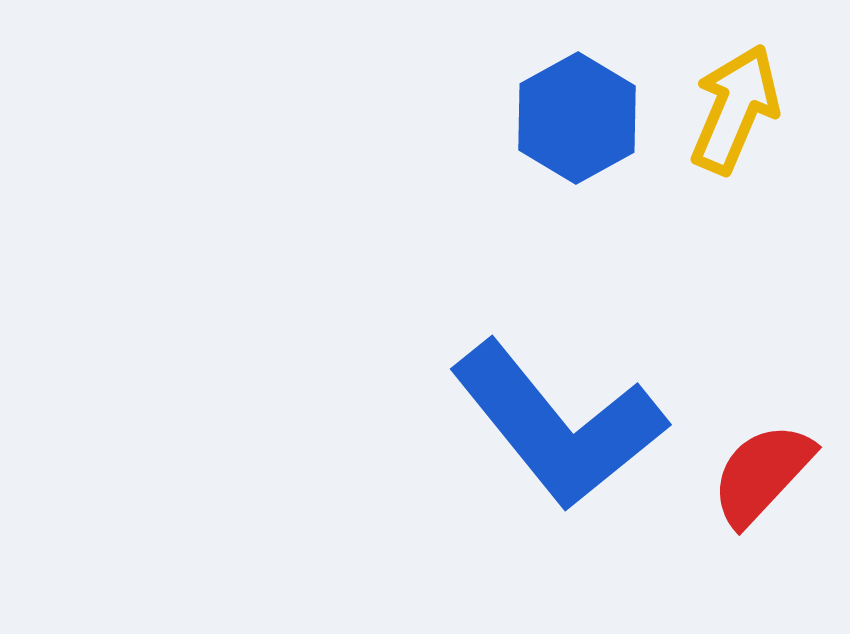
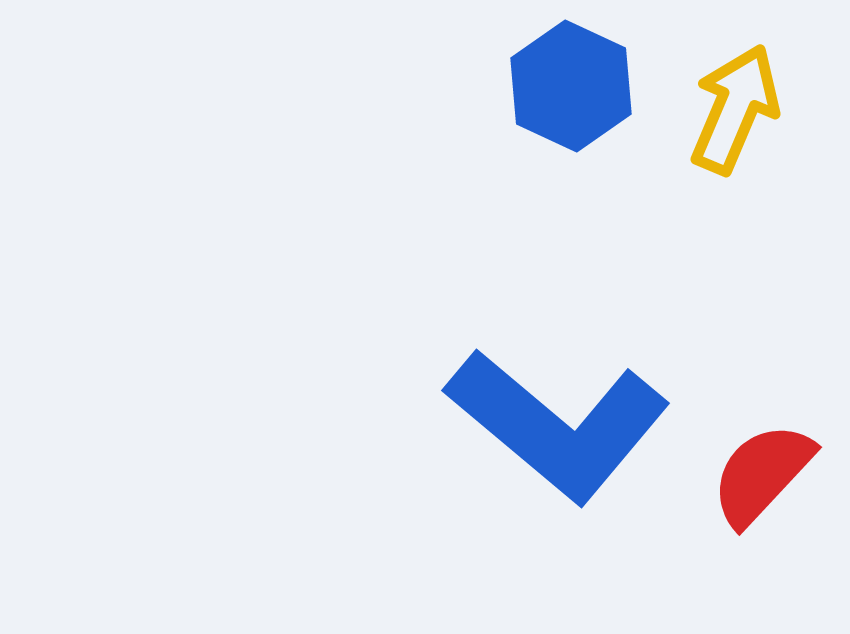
blue hexagon: moved 6 px left, 32 px up; rotated 6 degrees counterclockwise
blue L-shape: rotated 11 degrees counterclockwise
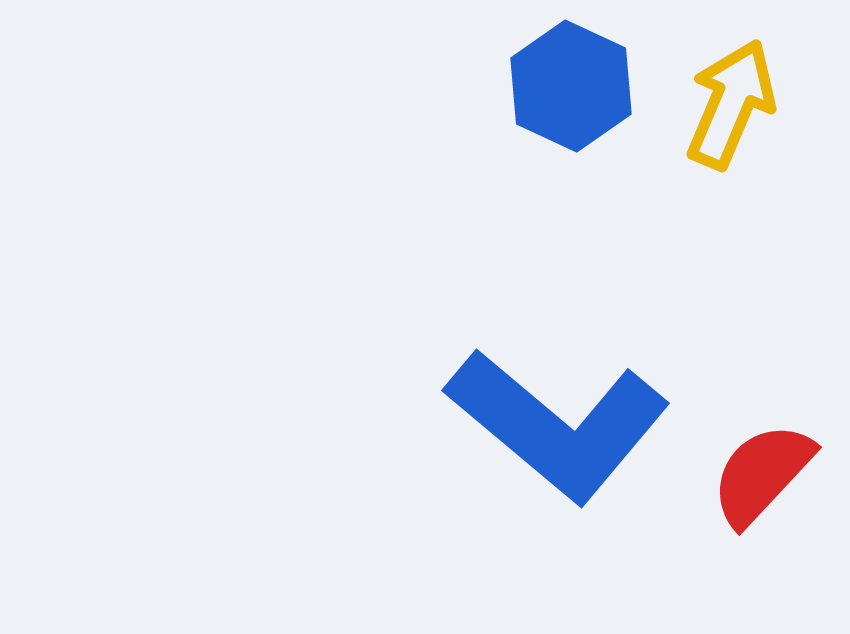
yellow arrow: moved 4 px left, 5 px up
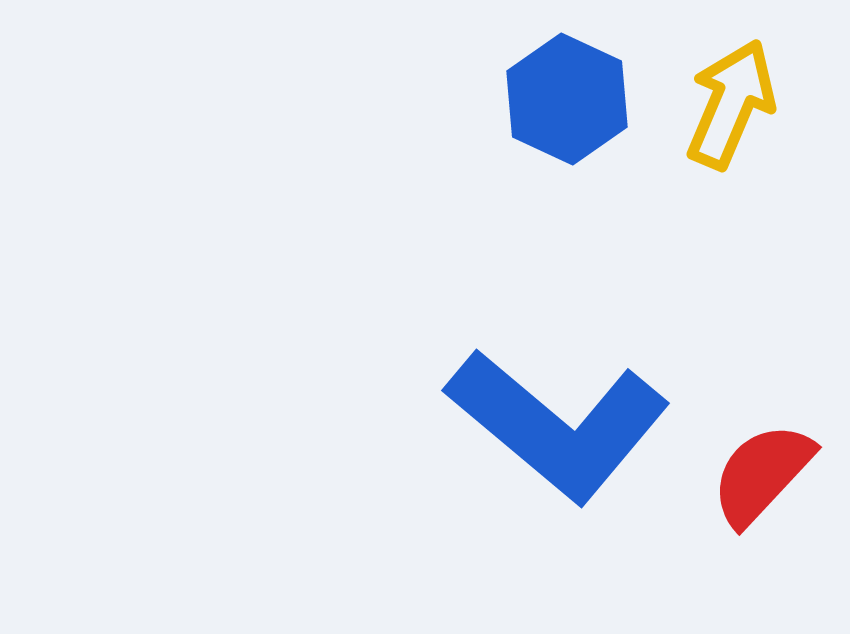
blue hexagon: moved 4 px left, 13 px down
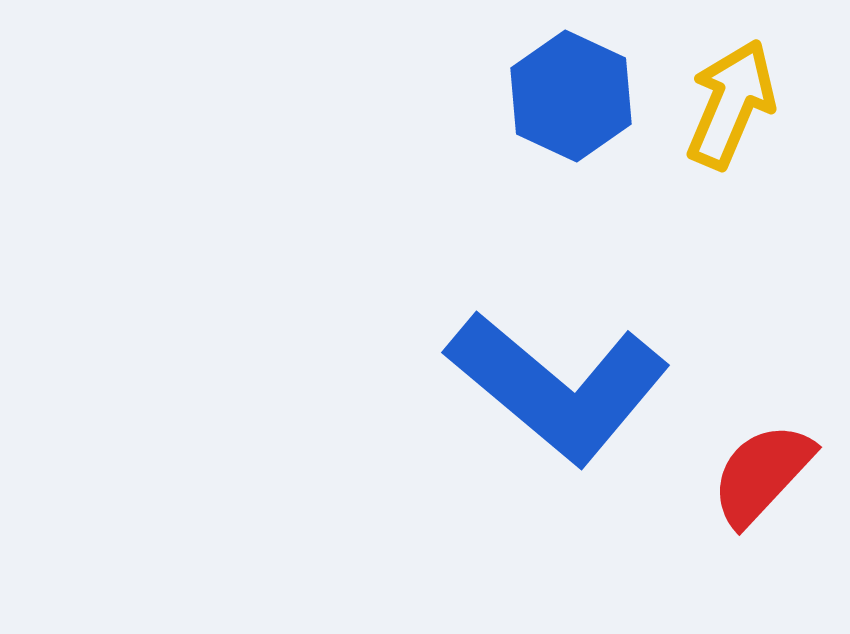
blue hexagon: moved 4 px right, 3 px up
blue L-shape: moved 38 px up
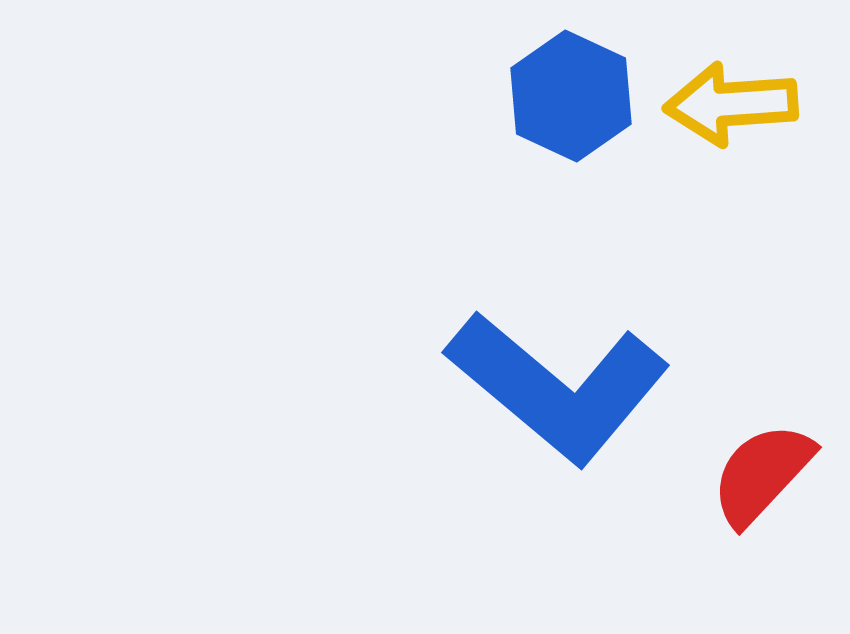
yellow arrow: rotated 117 degrees counterclockwise
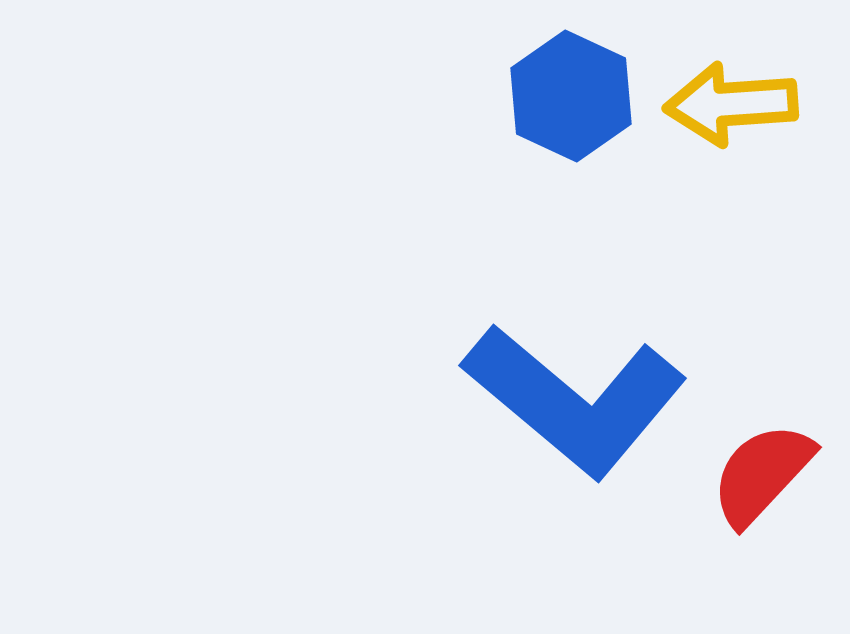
blue L-shape: moved 17 px right, 13 px down
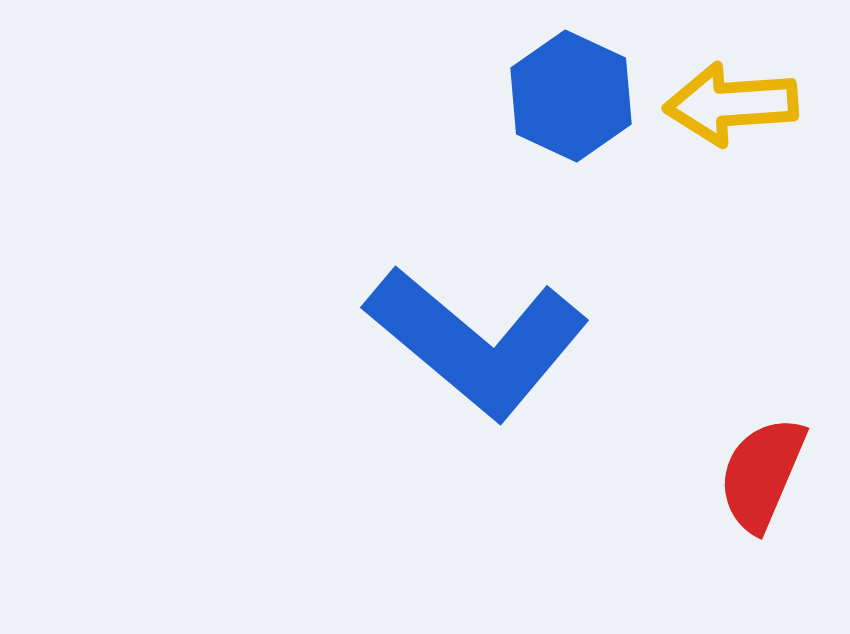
blue L-shape: moved 98 px left, 58 px up
red semicircle: rotated 20 degrees counterclockwise
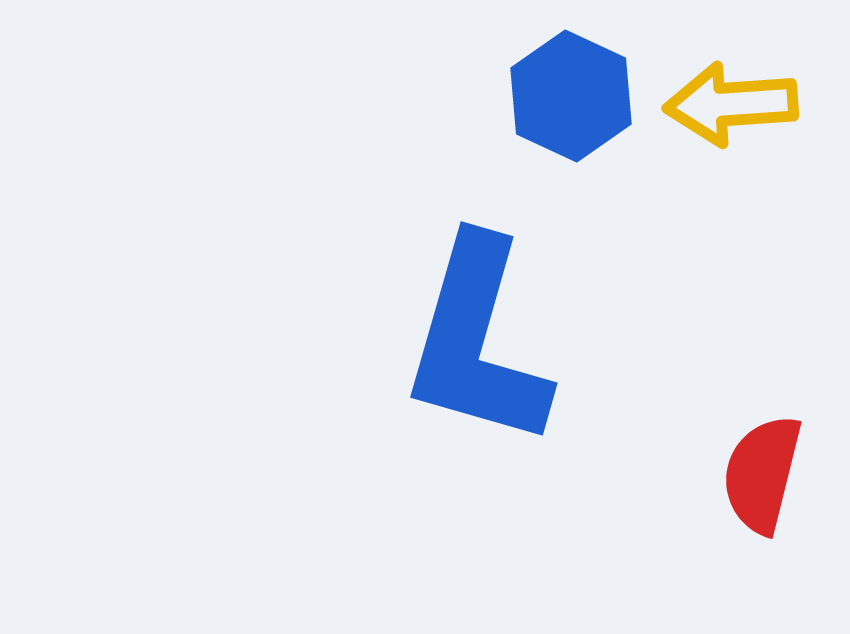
blue L-shape: rotated 66 degrees clockwise
red semicircle: rotated 9 degrees counterclockwise
